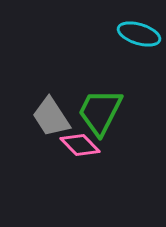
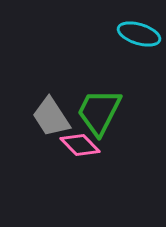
green trapezoid: moved 1 px left
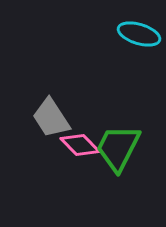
green trapezoid: moved 19 px right, 36 px down
gray trapezoid: moved 1 px down
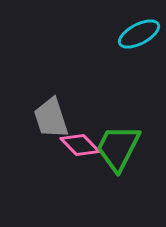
cyan ellipse: rotated 45 degrees counterclockwise
gray trapezoid: rotated 15 degrees clockwise
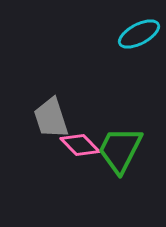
green trapezoid: moved 2 px right, 2 px down
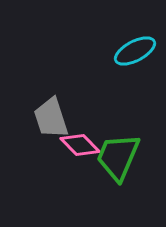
cyan ellipse: moved 4 px left, 17 px down
green trapezoid: moved 2 px left, 7 px down; rotated 4 degrees counterclockwise
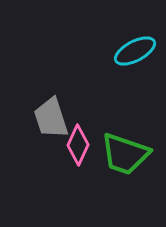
pink diamond: moved 2 px left; rotated 69 degrees clockwise
green trapezoid: moved 7 px right, 3 px up; rotated 94 degrees counterclockwise
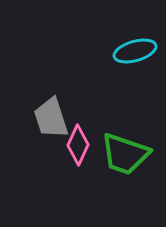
cyan ellipse: rotated 12 degrees clockwise
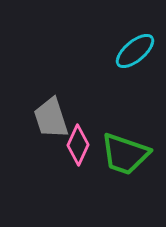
cyan ellipse: rotated 24 degrees counterclockwise
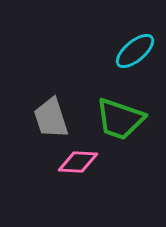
pink diamond: moved 17 px down; rotated 69 degrees clockwise
green trapezoid: moved 5 px left, 35 px up
